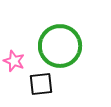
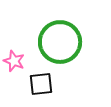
green circle: moved 4 px up
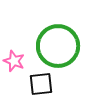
green circle: moved 2 px left, 4 px down
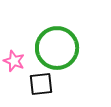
green circle: moved 1 px left, 2 px down
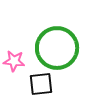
pink star: rotated 15 degrees counterclockwise
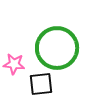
pink star: moved 3 px down
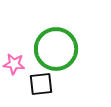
green circle: moved 1 px left, 1 px down
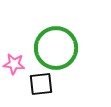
green circle: moved 1 px up
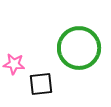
green circle: moved 23 px right
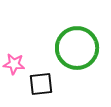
green circle: moved 2 px left
